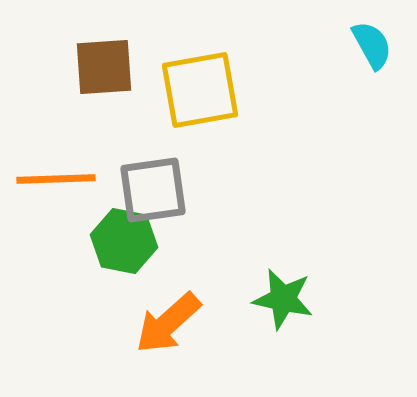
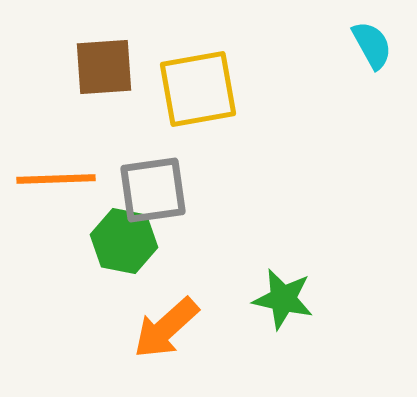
yellow square: moved 2 px left, 1 px up
orange arrow: moved 2 px left, 5 px down
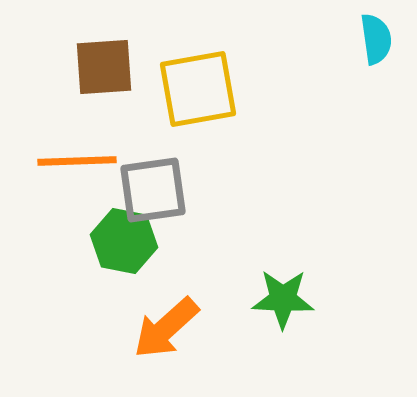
cyan semicircle: moved 4 px right, 6 px up; rotated 21 degrees clockwise
orange line: moved 21 px right, 18 px up
green star: rotated 10 degrees counterclockwise
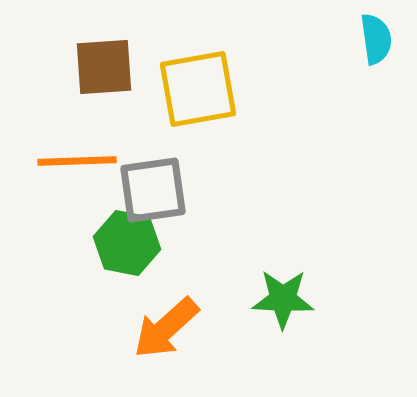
green hexagon: moved 3 px right, 2 px down
